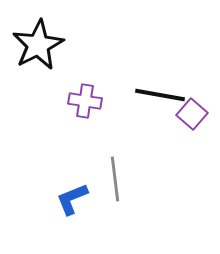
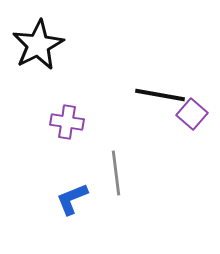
purple cross: moved 18 px left, 21 px down
gray line: moved 1 px right, 6 px up
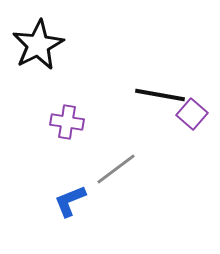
gray line: moved 4 px up; rotated 60 degrees clockwise
blue L-shape: moved 2 px left, 2 px down
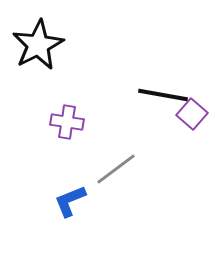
black line: moved 3 px right
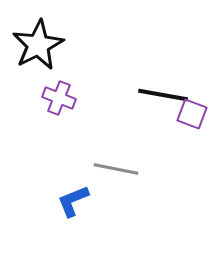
purple square: rotated 20 degrees counterclockwise
purple cross: moved 8 px left, 24 px up; rotated 12 degrees clockwise
gray line: rotated 48 degrees clockwise
blue L-shape: moved 3 px right
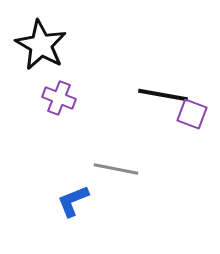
black star: moved 3 px right; rotated 15 degrees counterclockwise
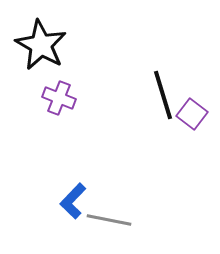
black line: rotated 63 degrees clockwise
purple square: rotated 16 degrees clockwise
gray line: moved 7 px left, 51 px down
blue L-shape: rotated 24 degrees counterclockwise
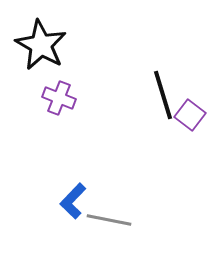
purple square: moved 2 px left, 1 px down
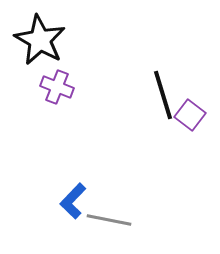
black star: moved 1 px left, 5 px up
purple cross: moved 2 px left, 11 px up
